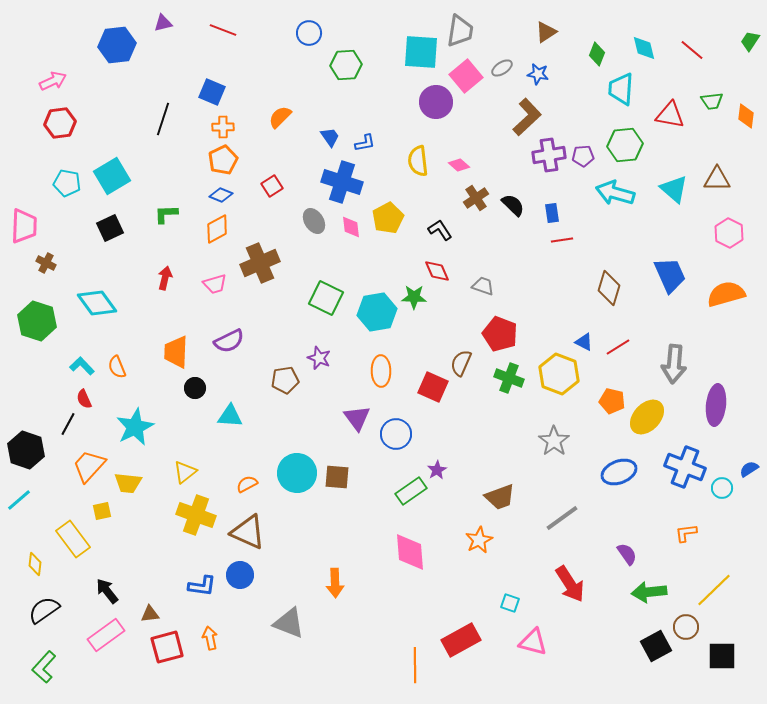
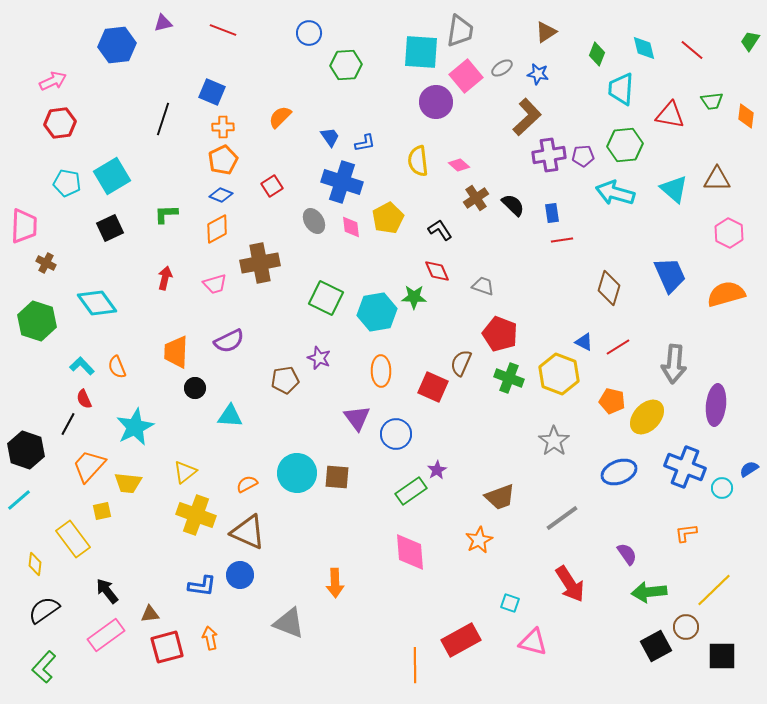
brown cross at (260, 263): rotated 12 degrees clockwise
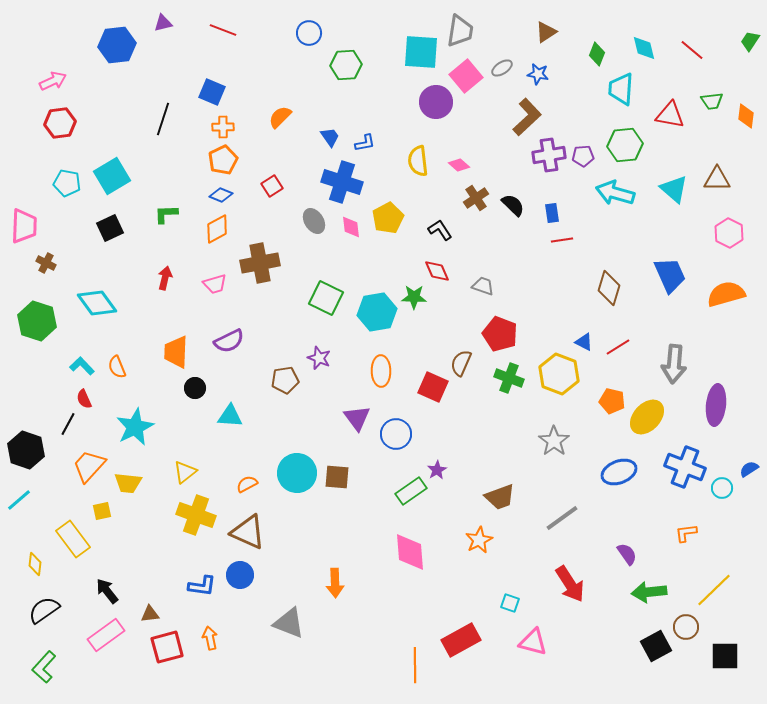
black square at (722, 656): moved 3 px right
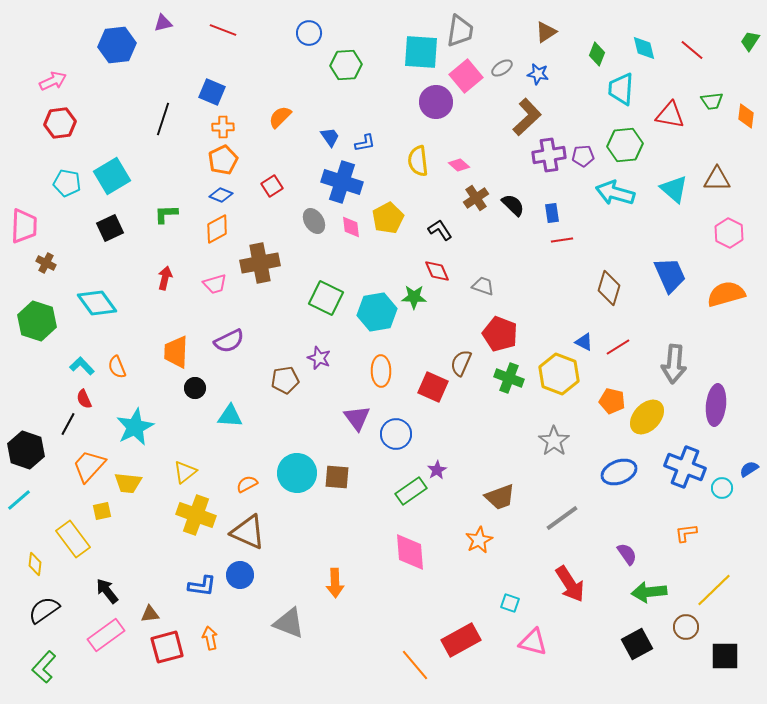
black square at (656, 646): moved 19 px left, 2 px up
orange line at (415, 665): rotated 40 degrees counterclockwise
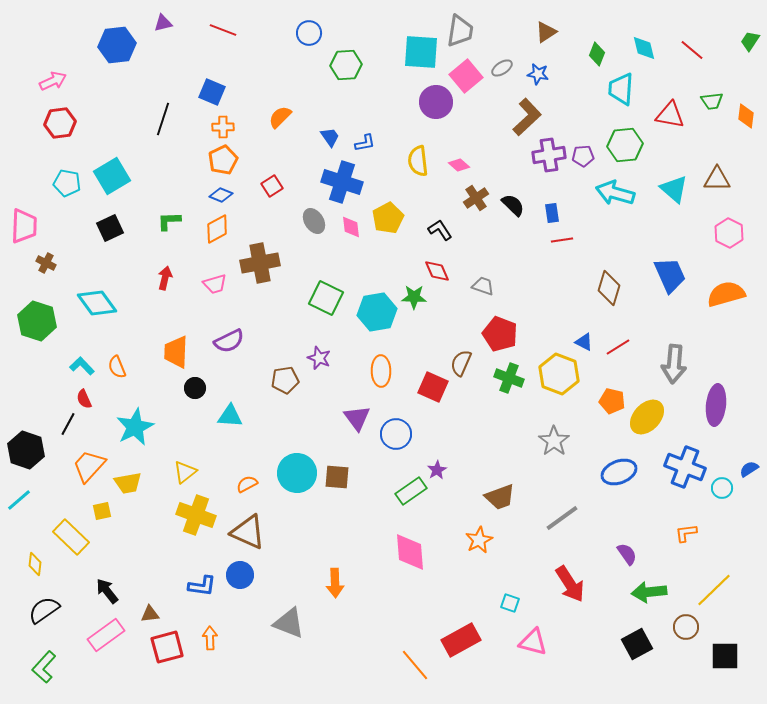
green L-shape at (166, 214): moved 3 px right, 7 px down
yellow trapezoid at (128, 483): rotated 16 degrees counterclockwise
yellow rectangle at (73, 539): moved 2 px left, 2 px up; rotated 9 degrees counterclockwise
orange arrow at (210, 638): rotated 10 degrees clockwise
